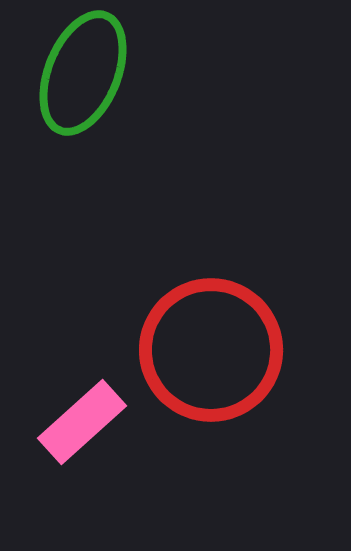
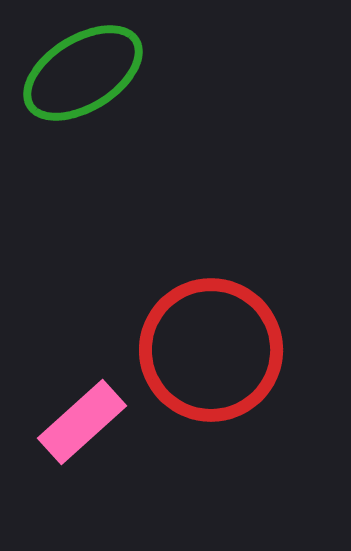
green ellipse: rotated 36 degrees clockwise
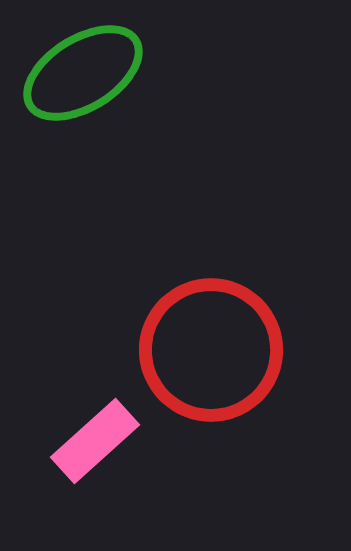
pink rectangle: moved 13 px right, 19 px down
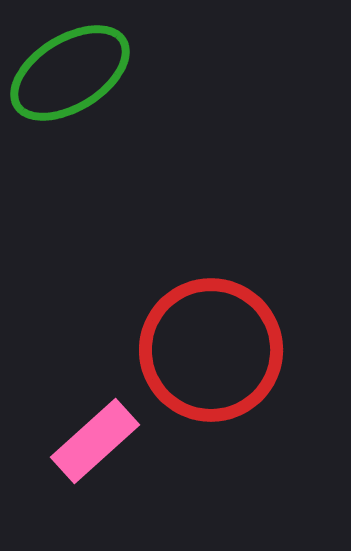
green ellipse: moved 13 px left
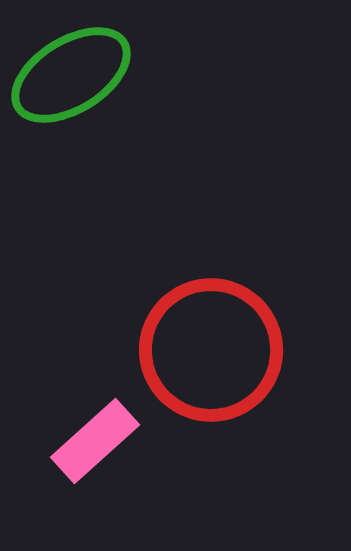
green ellipse: moved 1 px right, 2 px down
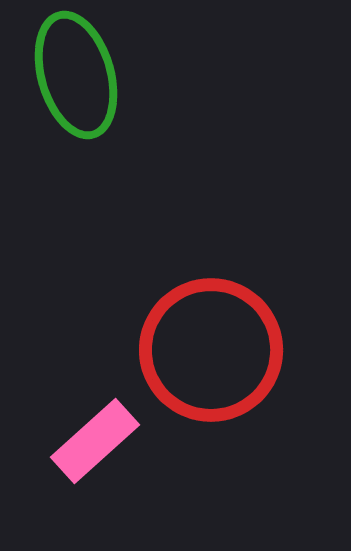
green ellipse: moved 5 px right; rotated 74 degrees counterclockwise
